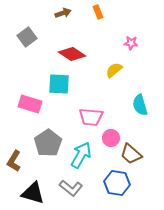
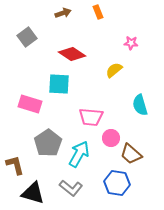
cyan arrow: moved 2 px left, 1 px up
brown L-shape: moved 1 px right, 4 px down; rotated 135 degrees clockwise
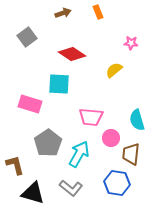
cyan semicircle: moved 3 px left, 15 px down
brown trapezoid: rotated 55 degrees clockwise
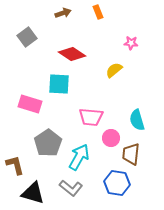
cyan arrow: moved 3 px down
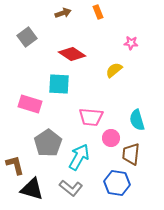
black triangle: moved 1 px left, 4 px up
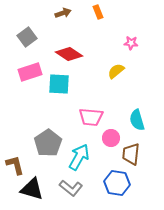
red diamond: moved 3 px left
yellow semicircle: moved 2 px right, 1 px down
pink rectangle: moved 32 px up; rotated 35 degrees counterclockwise
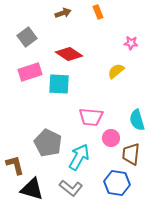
gray pentagon: rotated 12 degrees counterclockwise
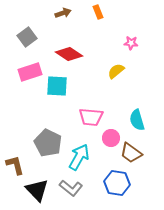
cyan square: moved 2 px left, 2 px down
brown trapezoid: moved 1 px up; rotated 60 degrees counterclockwise
black triangle: moved 5 px right, 1 px down; rotated 30 degrees clockwise
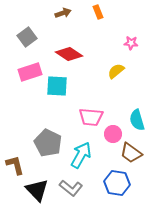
pink circle: moved 2 px right, 4 px up
cyan arrow: moved 2 px right, 2 px up
